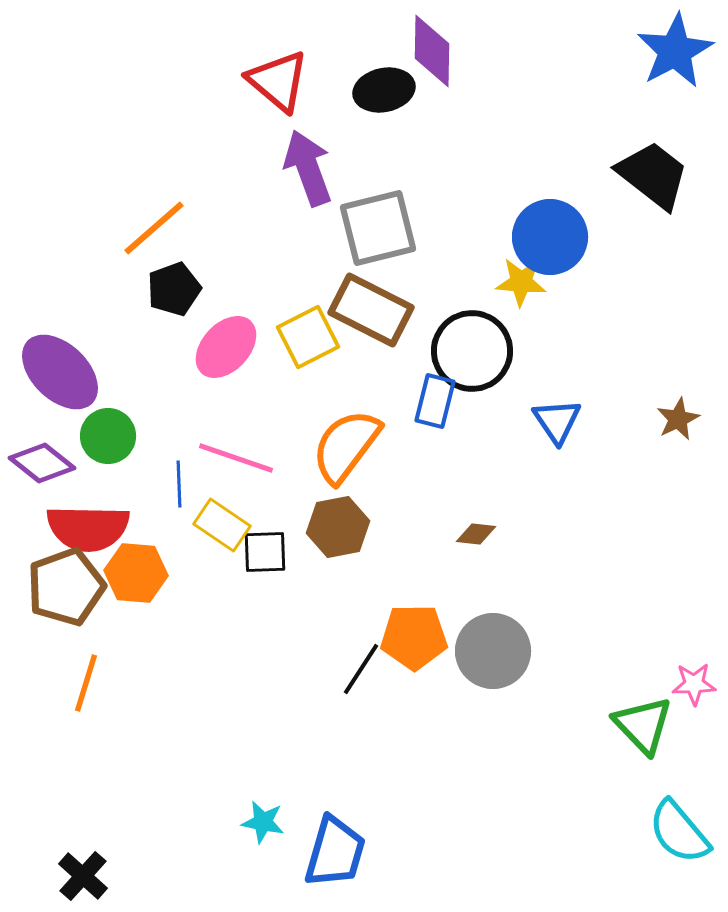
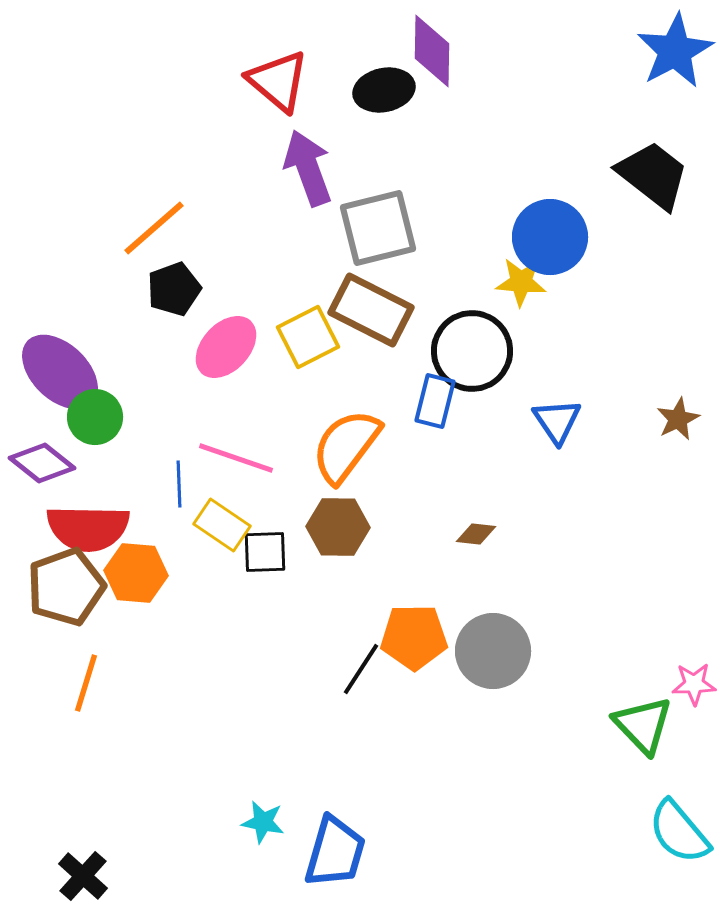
green circle at (108, 436): moved 13 px left, 19 px up
brown hexagon at (338, 527): rotated 12 degrees clockwise
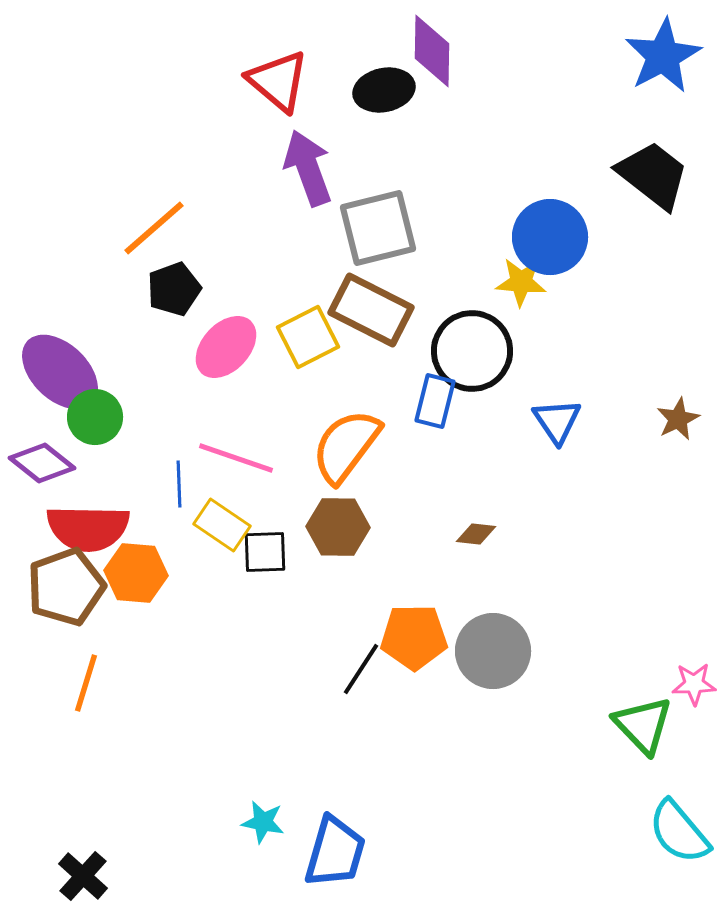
blue star at (675, 51): moved 12 px left, 5 px down
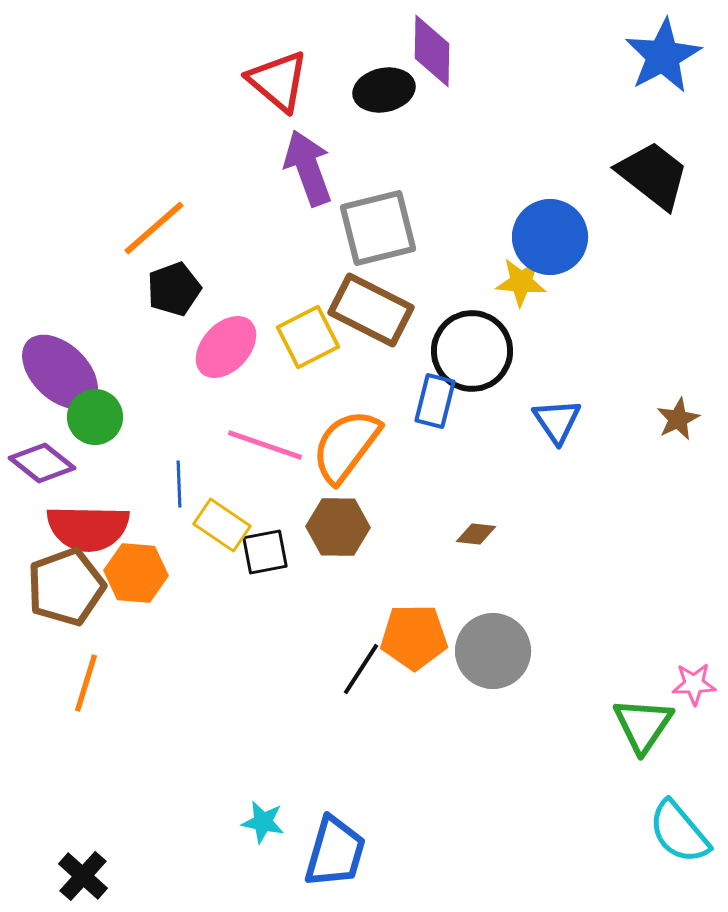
pink line at (236, 458): moved 29 px right, 13 px up
black square at (265, 552): rotated 9 degrees counterclockwise
green triangle at (643, 725): rotated 18 degrees clockwise
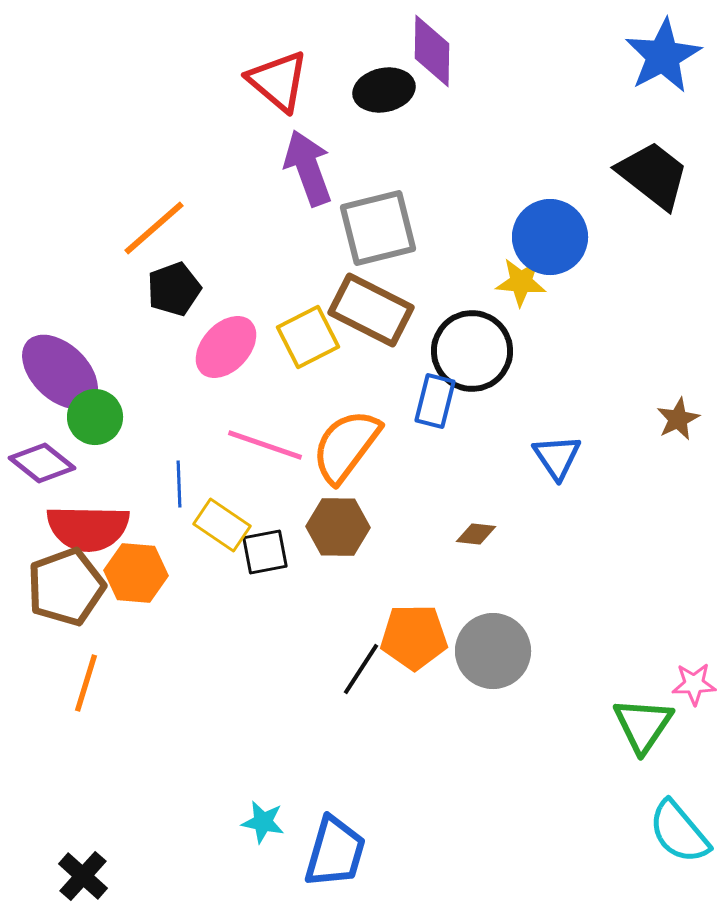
blue triangle at (557, 421): moved 36 px down
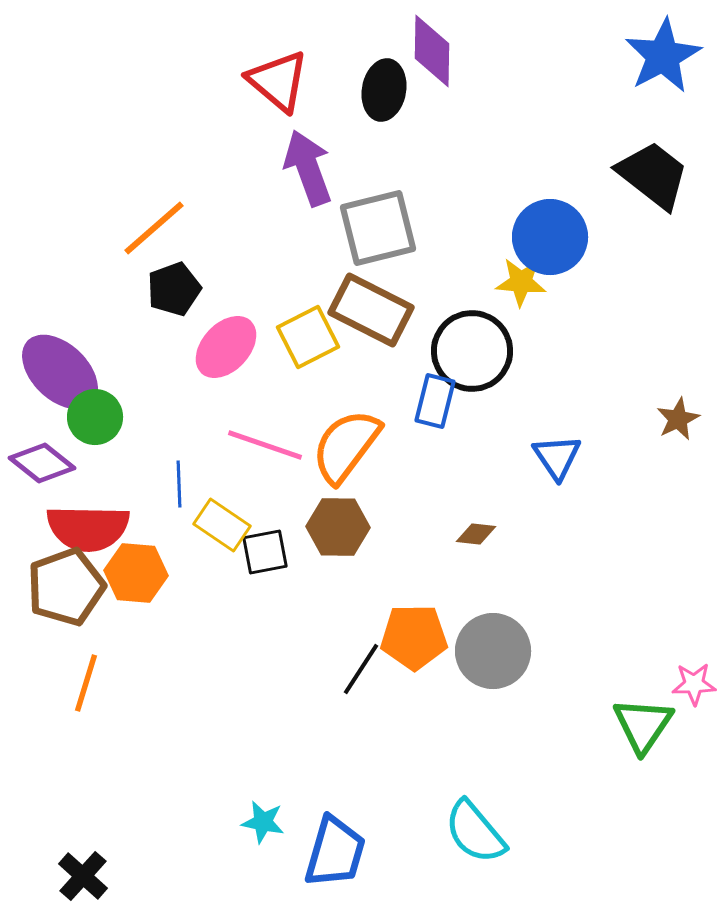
black ellipse at (384, 90): rotated 68 degrees counterclockwise
cyan semicircle at (679, 832): moved 204 px left
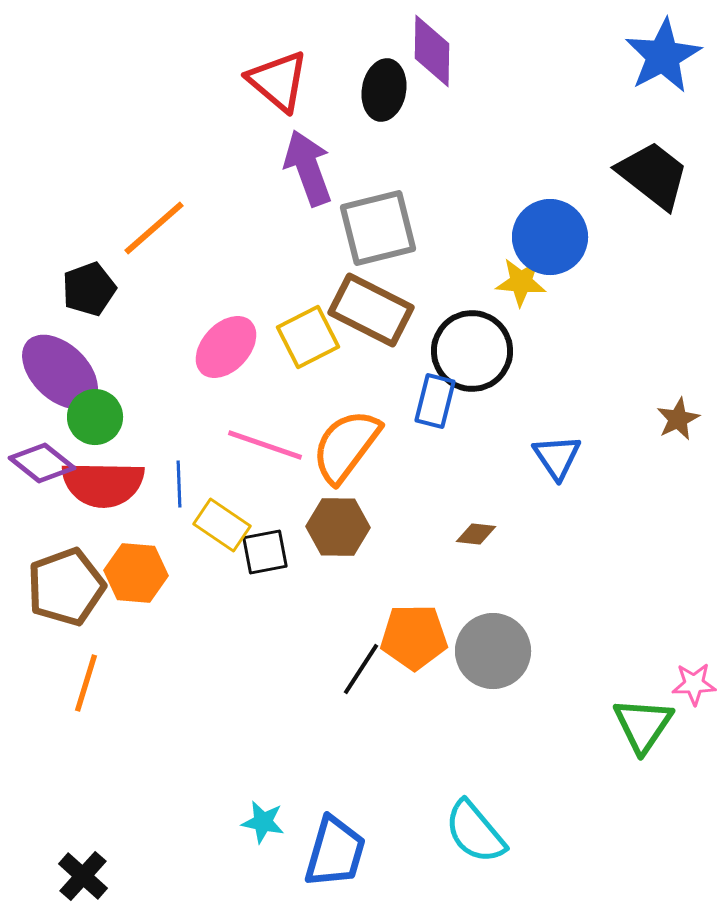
black pentagon at (174, 289): moved 85 px left
red semicircle at (88, 528): moved 15 px right, 44 px up
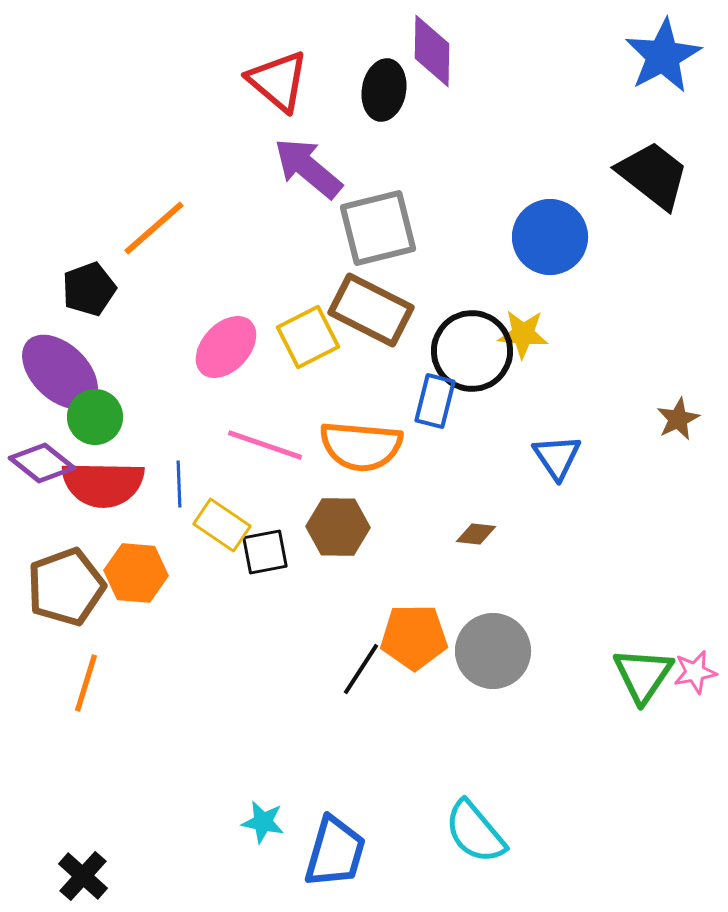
purple arrow at (308, 168): rotated 30 degrees counterclockwise
yellow star at (521, 282): moved 2 px right, 52 px down
orange semicircle at (346, 446): moved 15 px right; rotated 122 degrees counterclockwise
pink star at (694, 684): moved 1 px right, 12 px up; rotated 9 degrees counterclockwise
green triangle at (643, 725): moved 50 px up
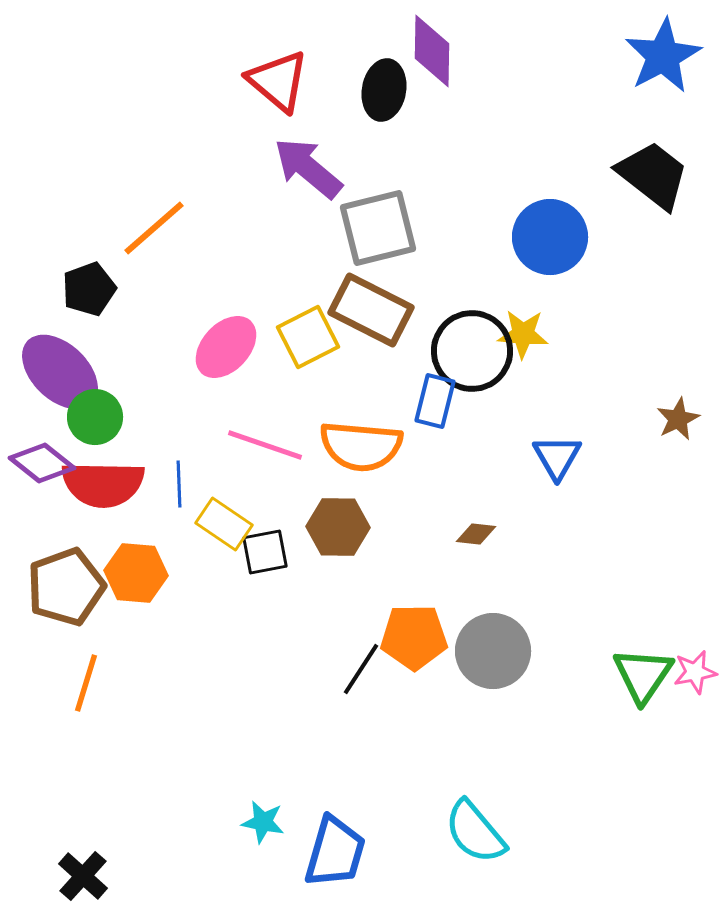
blue triangle at (557, 457): rotated 4 degrees clockwise
yellow rectangle at (222, 525): moved 2 px right, 1 px up
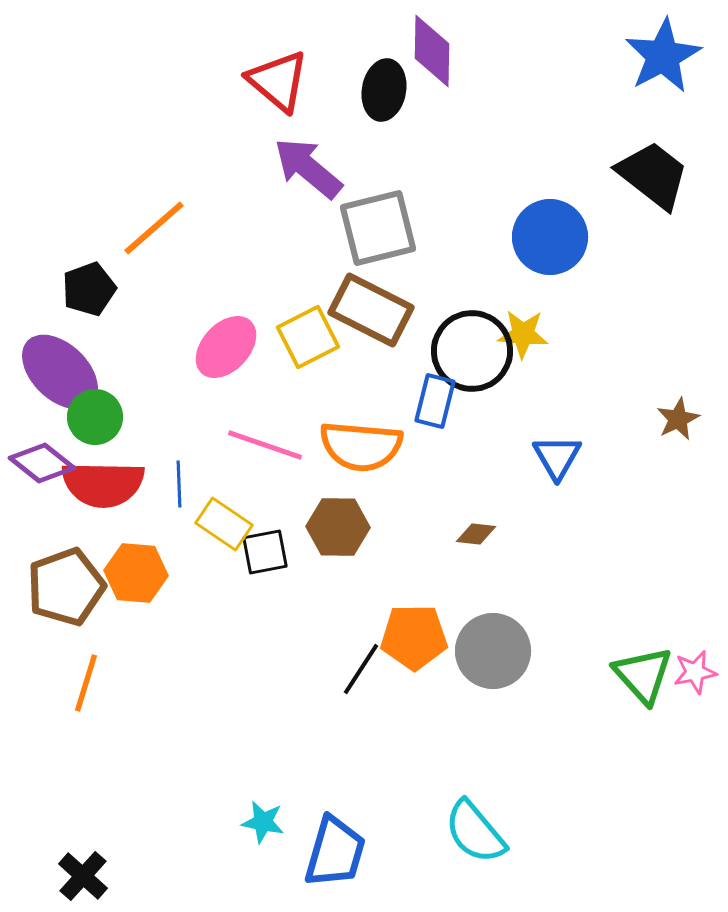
green triangle at (643, 675): rotated 16 degrees counterclockwise
